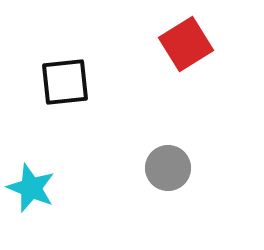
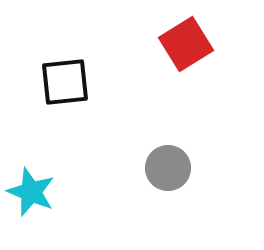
cyan star: moved 4 px down
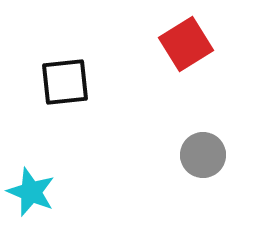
gray circle: moved 35 px right, 13 px up
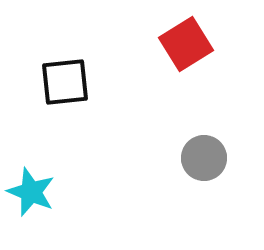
gray circle: moved 1 px right, 3 px down
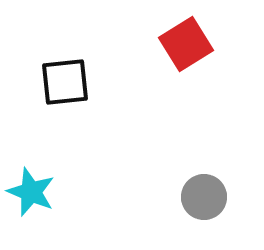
gray circle: moved 39 px down
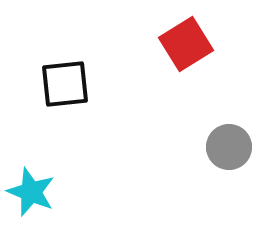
black square: moved 2 px down
gray circle: moved 25 px right, 50 px up
